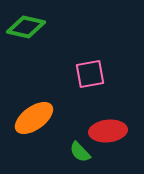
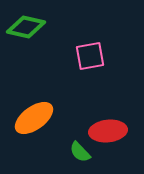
pink square: moved 18 px up
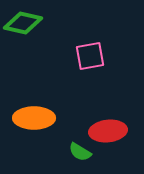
green diamond: moved 3 px left, 4 px up
orange ellipse: rotated 36 degrees clockwise
green semicircle: rotated 15 degrees counterclockwise
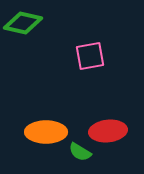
orange ellipse: moved 12 px right, 14 px down
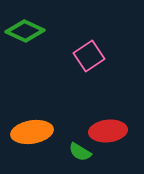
green diamond: moved 2 px right, 8 px down; rotated 12 degrees clockwise
pink square: moved 1 px left; rotated 24 degrees counterclockwise
orange ellipse: moved 14 px left; rotated 9 degrees counterclockwise
